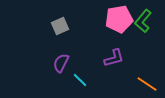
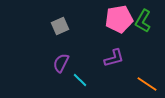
green L-shape: rotated 10 degrees counterclockwise
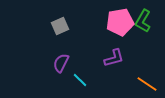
pink pentagon: moved 1 px right, 3 px down
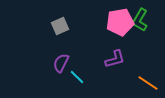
green L-shape: moved 3 px left, 1 px up
purple L-shape: moved 1 px right, 1 px down
cyan line: moved 3 px left, 3 px up
orange line: moved 1 px right, 1 px up
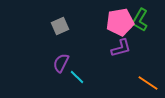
purple L-shape: moved 6 px right, 11 px up
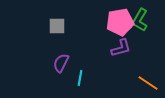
gray square: moved 3 px left; rotated 24 degrees clockwise
cyan line: moved 3 px right, 1 px down; rotated 56 degrees clockwise
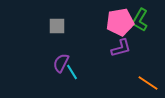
cyan line: moved 8 px left, 6 px up; rotated 42 degrees counterclockwise
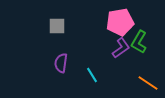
green L-shape: moved 1 px left, 22 px down
purple L-shape: rotated 20 degrees counterclockwise
purple semicircle: rotated 18 degrees counterclockwise
cyan line: moved 20 px right, 3 px down
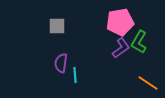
cyan line: moved 17 px left; rotated 28 degrees clockwise
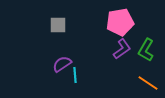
gray square: moved 1 px right, 1 px up
green L-shape: moved 7 px right, 8 px down
purple L-shape: moved 1 px right, 1 px down
purple semicircle: moved 1 px right, 1 px down; rotated 48 degrees clockwise
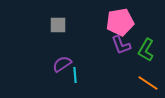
purple L-shape: moved 1 px left, 4 px up; rotated 105 degrees clockwise
